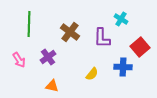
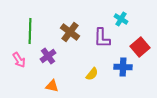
green line: moved 1 px right, 7 px down
purple cross: moved 1 px up
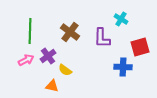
red square: rotated 24 degrees clockwise
pink arrow: moved 7 px right; rotated 84 degrees counterclockwise
yellow semicircle: moved 27 px left, 4 px up; rotated 88 degrees clockwise
